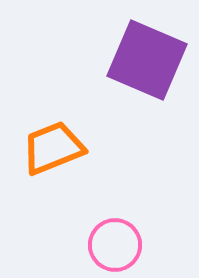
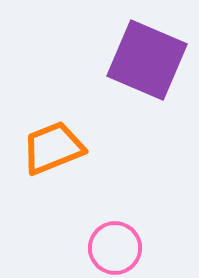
pink circle: moved 3 px down
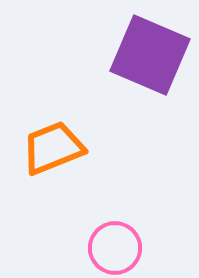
purple square: moved 3 px right, 5 px up
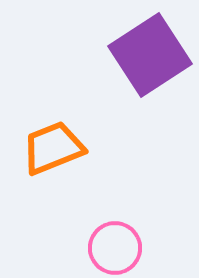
purple square: rotated 34 degrees clockwise
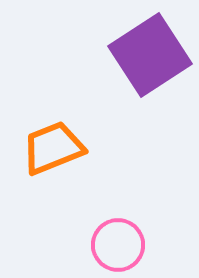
pink circle: moved 3 px right, 3 px up
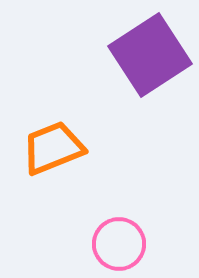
pink circle: moved 1 px right, 1 px up
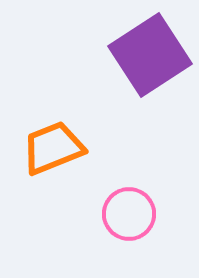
pink circle: moved 10 px right, 30 px up
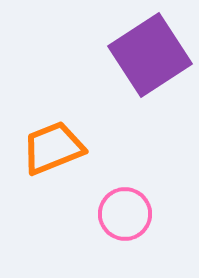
pink circle: moved 4 px left
